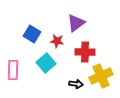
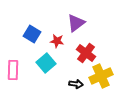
red cross: moved 1 px right, 1 px down; rotated 36 degrees clockwise
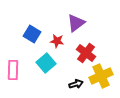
black arrow: rotated 24 degrees counterclockwise
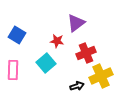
blue square: moved 15 px left, 1 px down
red cross: rotated 30 degrees clockwise
black arrow: moved 1 px right, 2 px down
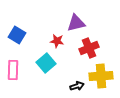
purple triangle: rotated 24 degrees clockwise
red cross: moved 3 px right, 5 px up
yellow cross: rotated 20 degrees clockwise
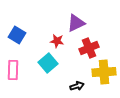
purple triangle: rotated 12 degrees counterclockwise
cyan square: moved 2 px right
yellow cross: moved 3 px right, 4 px up
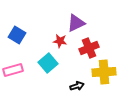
red star: moved 3 px right
pink rectangle: rotated 72 degrees clockwise
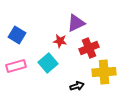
pink rectangle: moved 3 px right, 4 px up
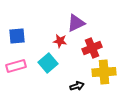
blue square: moved 1 px down; rotated 36 degrees counterclockwise
red cross: moved 3 px right
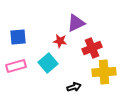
blue square: moved 1 px right, 1 px down
black arrow: moved 3 px left, 1 px down
